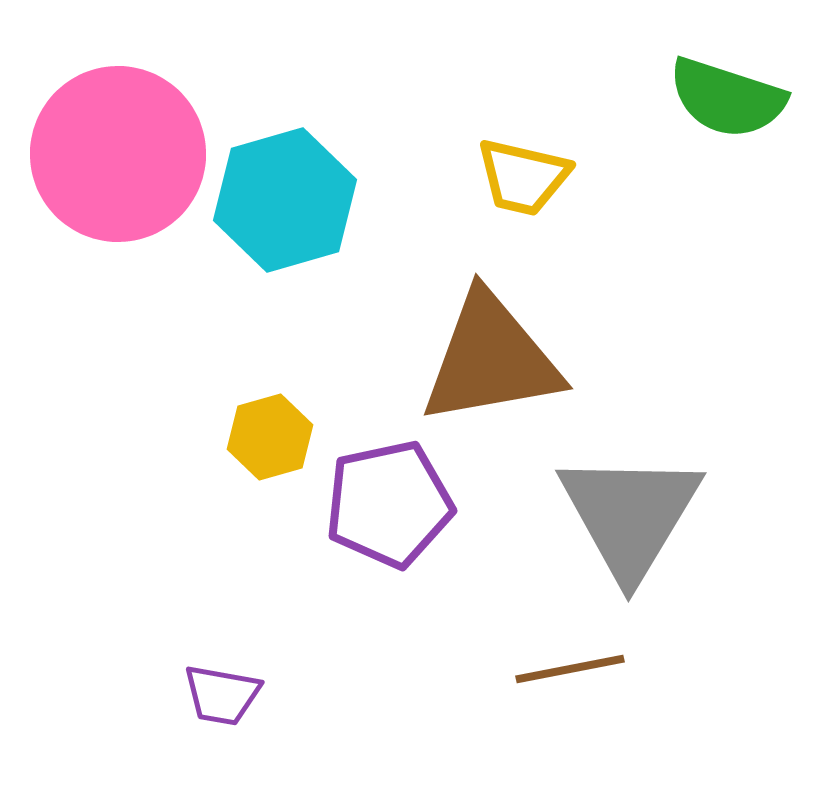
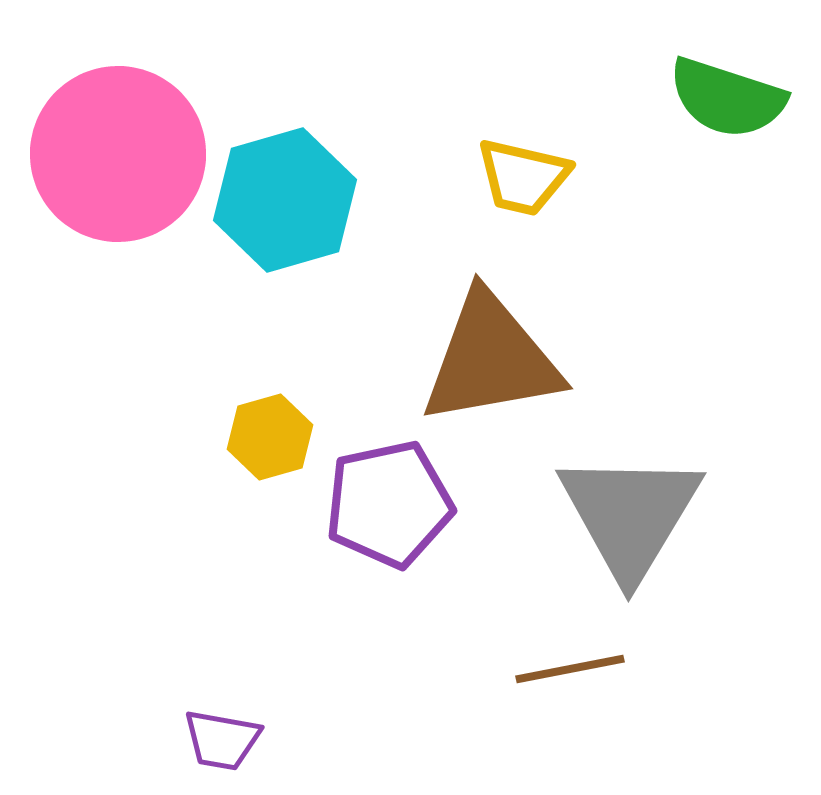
purple trapezoid: moved 45 px down
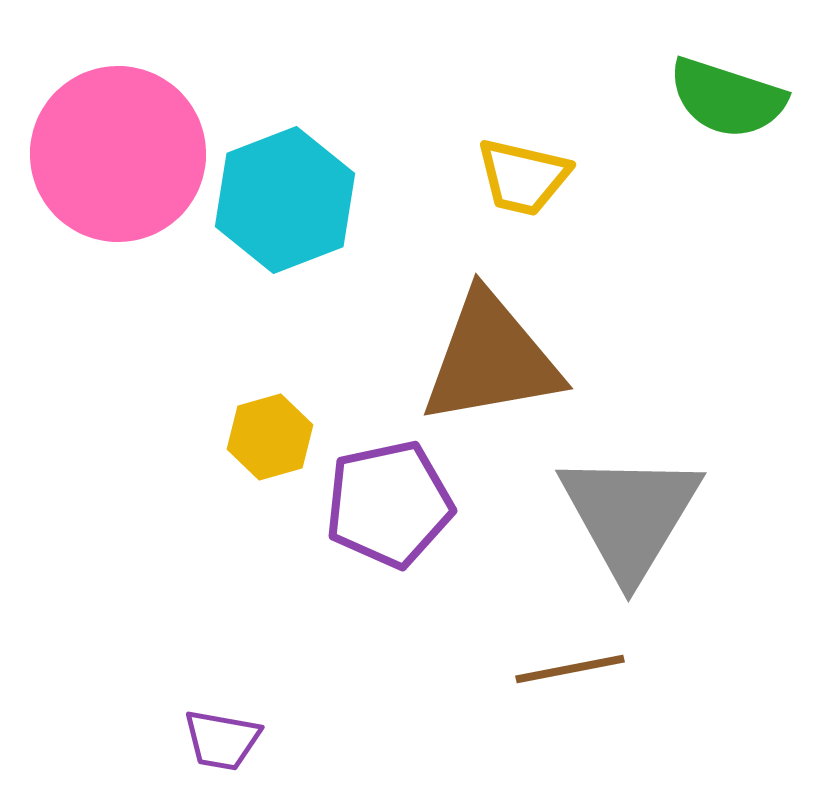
cyan hexagon: rotated 5 degrees counterclockwise
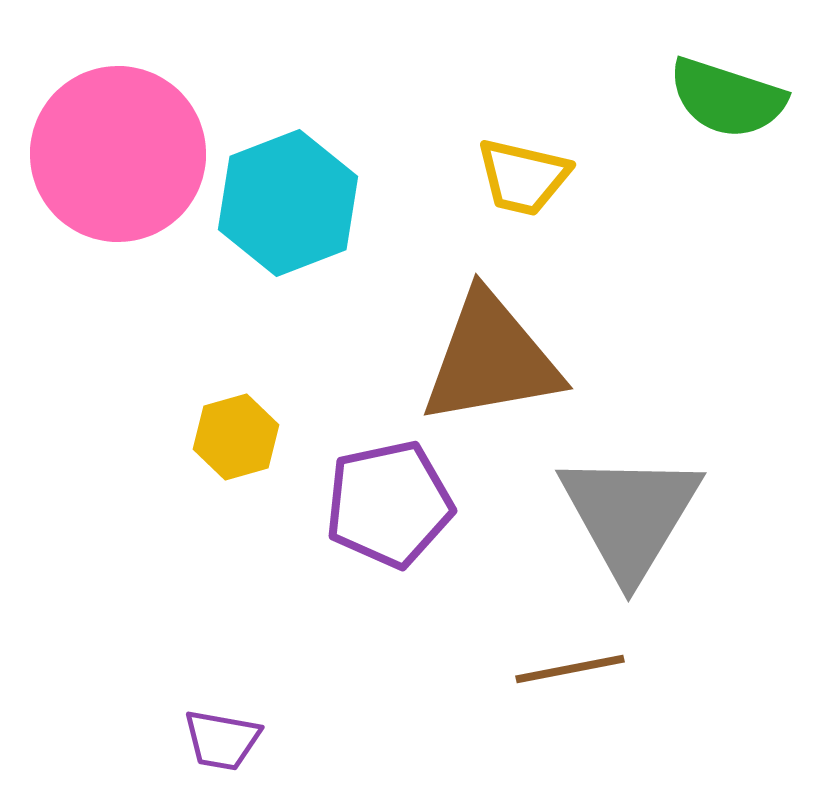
cyan hexagon: moved 3 px right, 3 px down
yellow hexagon: moved 34 px left
